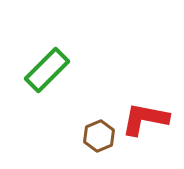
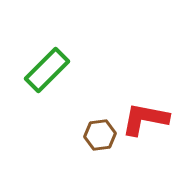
brown hexagon: moved 1 px right, 1 px up; rotated 16 degrees clockwise
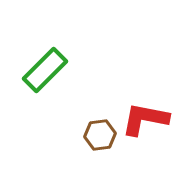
green rectangle: moved 2 px left
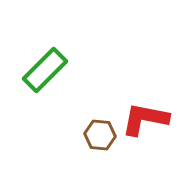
brown hexagon: rotated 12 degrees clockwise
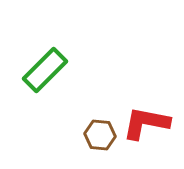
red L-shape: moved 1 px right, 4 px down
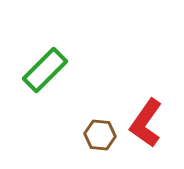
red L-shape: rotated 66 degrees counterclockwise
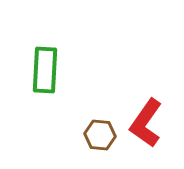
green rectangle: rotated 42 degrees counterclockwise
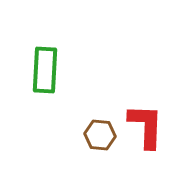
red L-shape: moved 3 px down; rotated 147 degrees clockwise
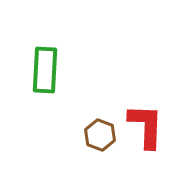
brown hexagon: rotated 16 degrees clockwise
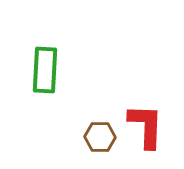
brown hexagon: moved 2 px down; rotated 20 degrees counterclockwise
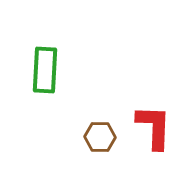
red L-shape: moved 8 px right, 1 px down
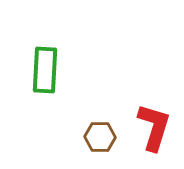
red L-shape: rotated 15 degrees clockwise
